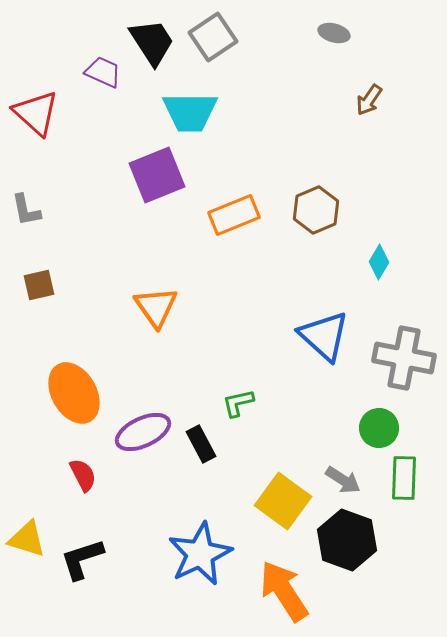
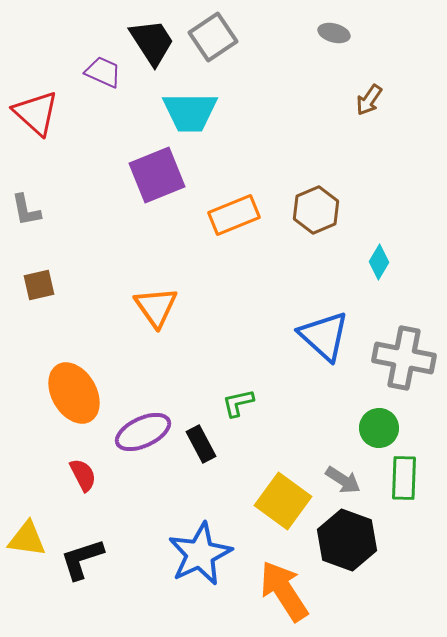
yellow triangle: rotated 9 degrees counterclockwise
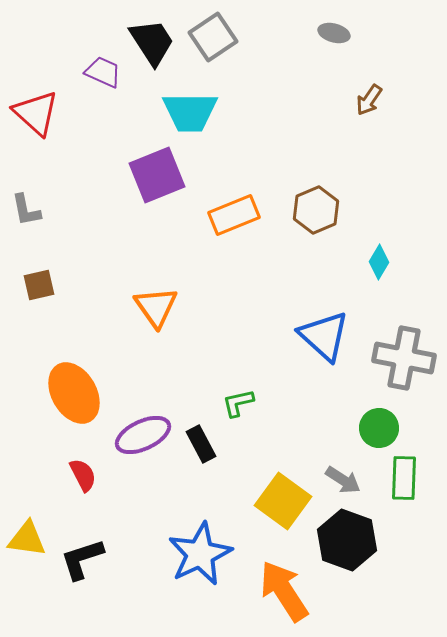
purple ellipse: moved 3 px down
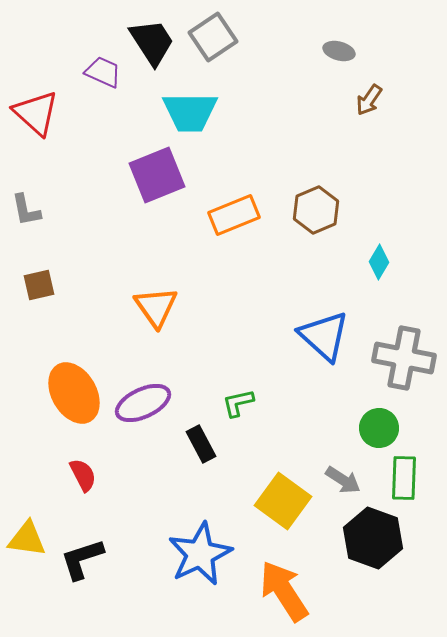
gray ellipse: moved 5 px right, 18 px down
purple ellipse: moved 32 px up
black hexagon: moved 26 px right, 2 px up
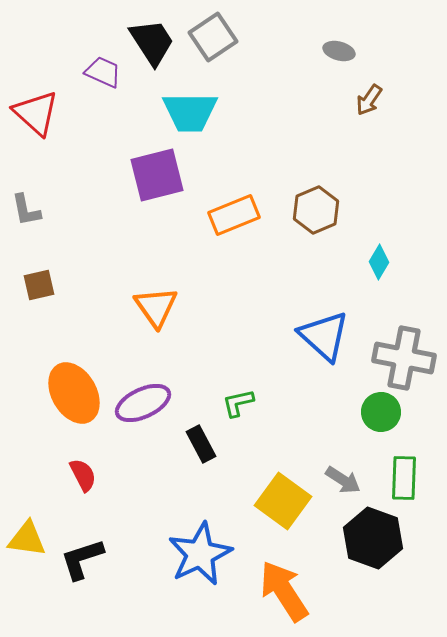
purple square: rotated 8 degrees clockwise
green circle: moved 2 px right, 16 px up
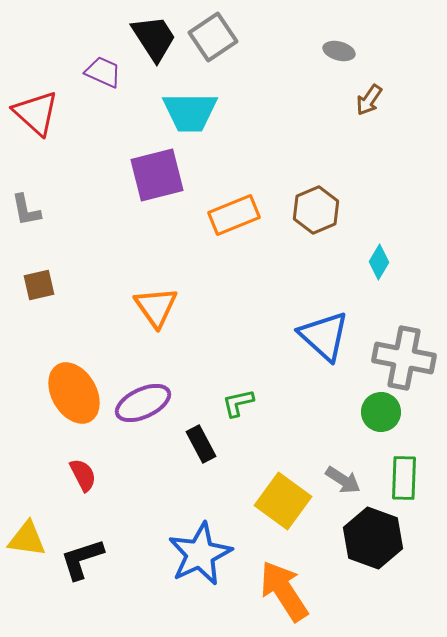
black trapezoid: moved 2 px right, 4 px up
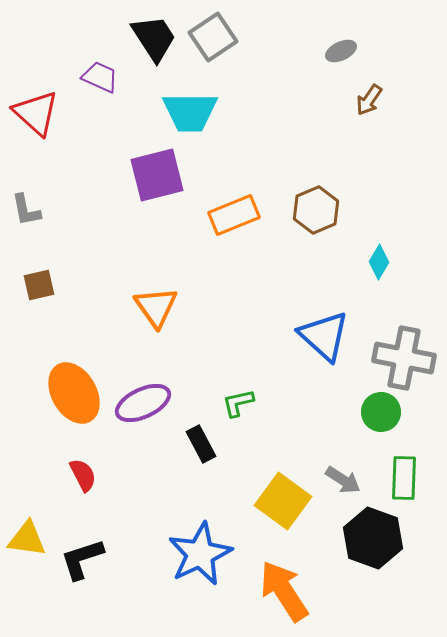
gray ellipse: moved 2 px right; rotated 40 degrees counterclockwise
purple trapezoid: moved 3 px left, 5 px down
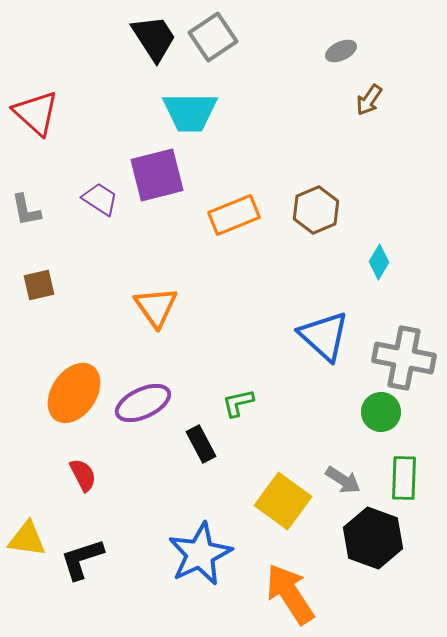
purple trapezoid: moved 122 px down; rotated 9 degrees clockwise
orange ellipse: rotated 64 degrees clockwise
orange arrow: moved 6 px right, 3 px down
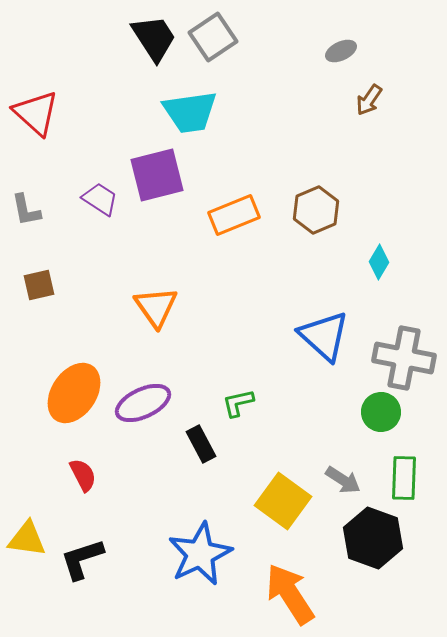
cyan trapezoid: rotated 8 degrees counterclockwise
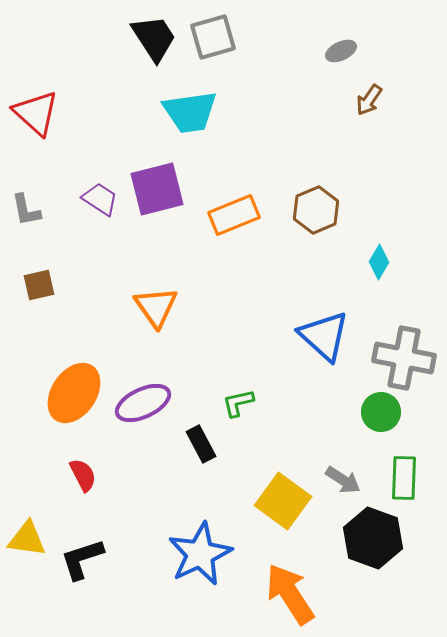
gray square: rotated 18 degrees clockwise
purple square: moved 14 px down
